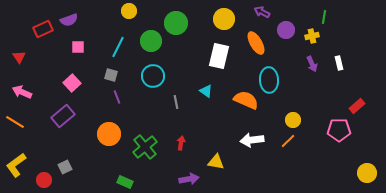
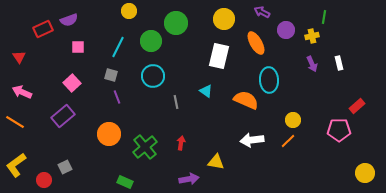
yellow circle at (367, 173): moved 2 px left
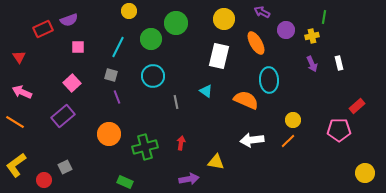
green circle at (151, 41): moved 2 px up
green cross at (145, 147): rotated 25 degrees clockwise
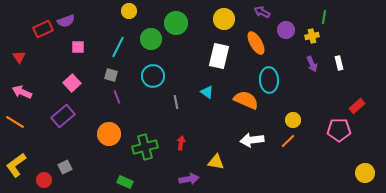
purple semicircle at (69, 20): moved 3 px left, 1 px down
cyan triangle at (206, 91): moved 1 px right, 1 px down
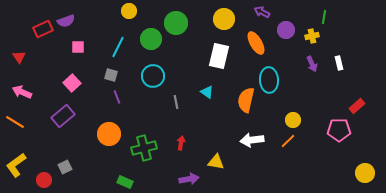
orange semicircle at (246, 100): rotated 100 degrees counterclockwise
green cross at (145, 147): moved 1 px left, 1 px down
